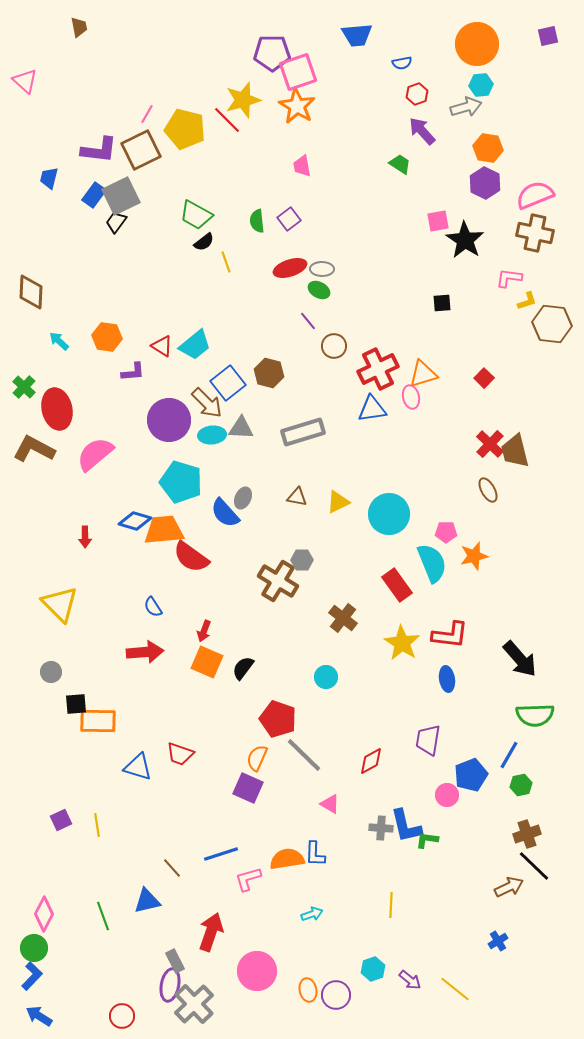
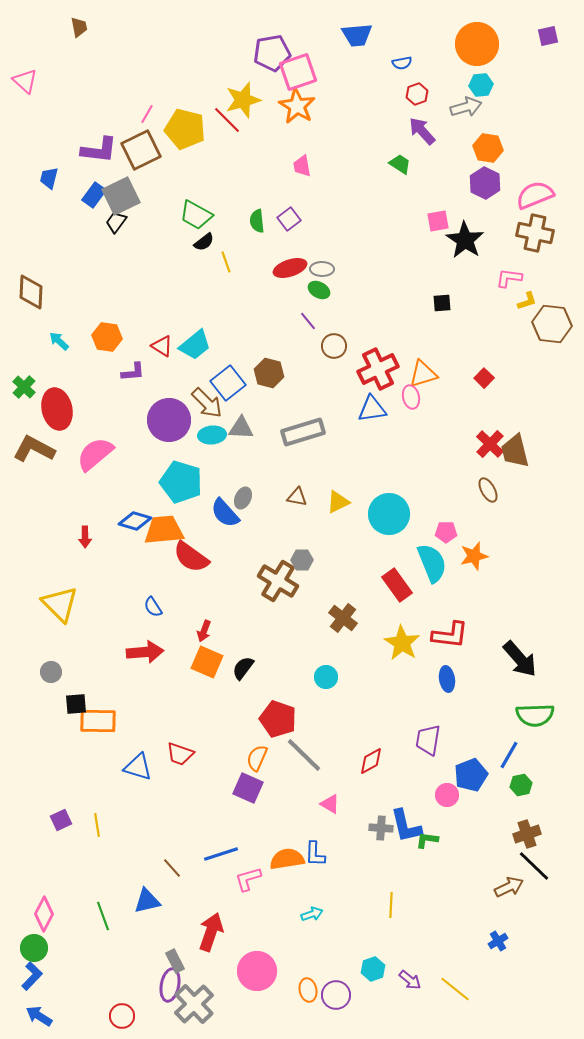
purple pentagon at (272, 53): rotated 9 degrees counterclockwise
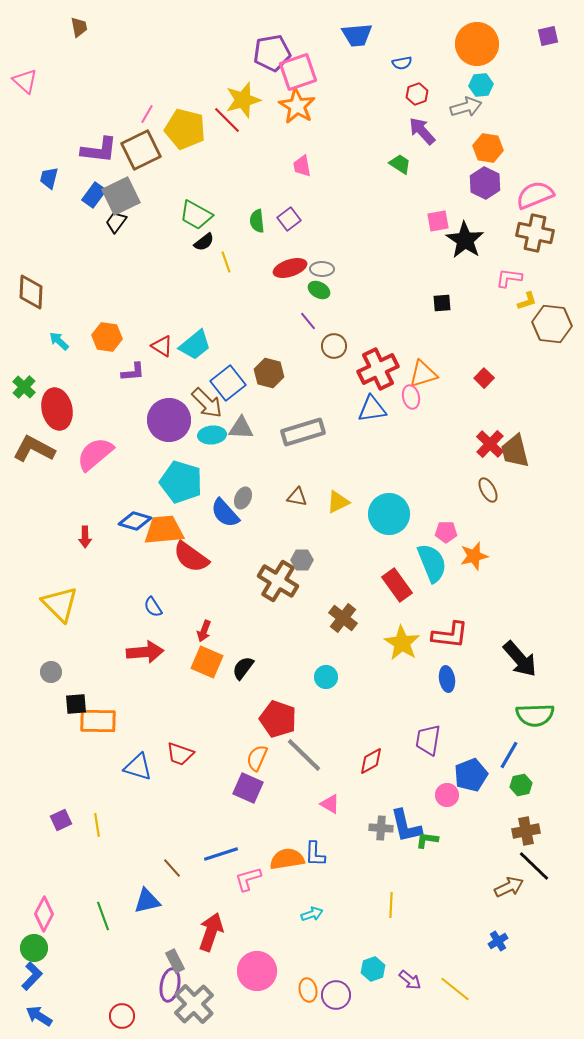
brown cross at (527, 834): moved 1 px left, 3 px up; rotated 8 degrees clockwise
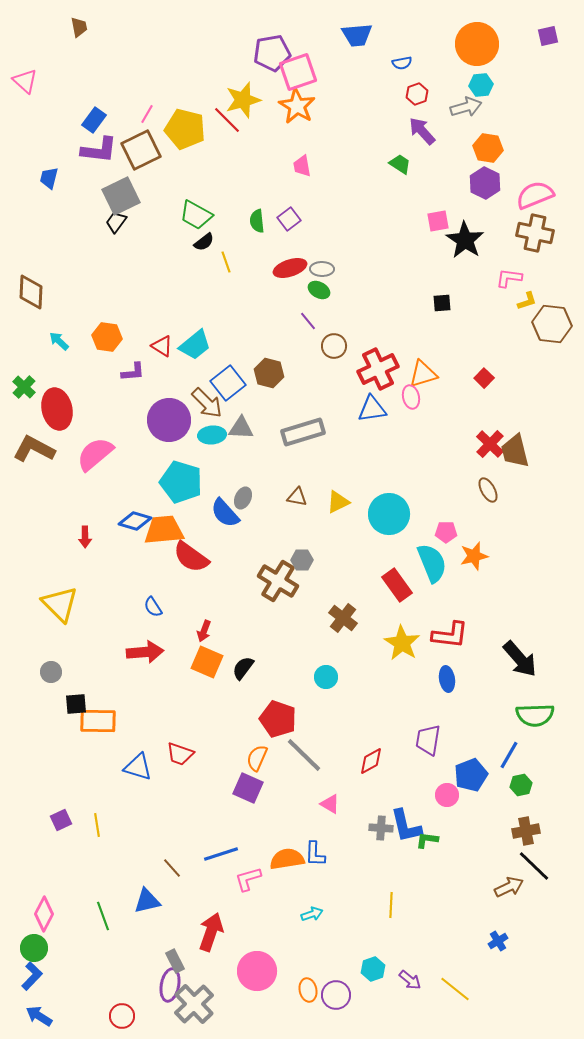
blue rectangle at (94, 195): moved 75 px up
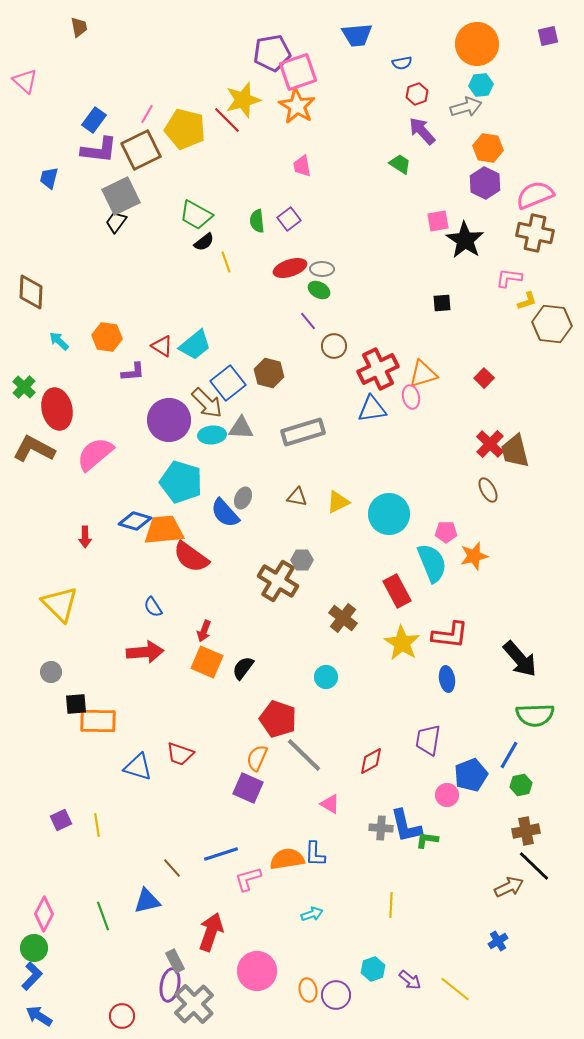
red rectangle at (397, 585): moved 6 px down; rotated 8 degrees clockwise
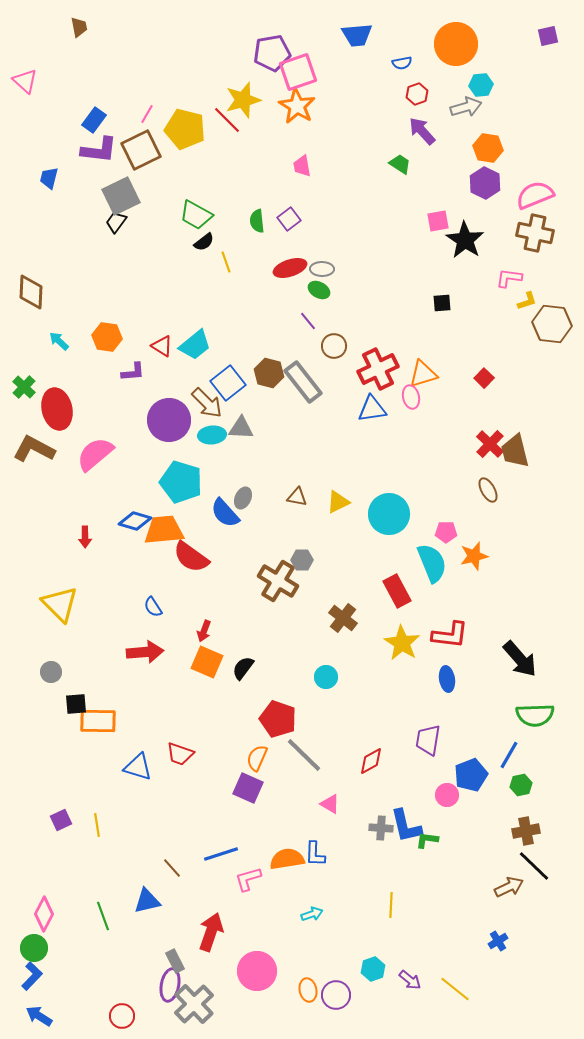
orange circle at (477, 44): moved 21 px left
gray rectangle at (303, 432): moved 50 px up; rotated 69 degrees clockwise
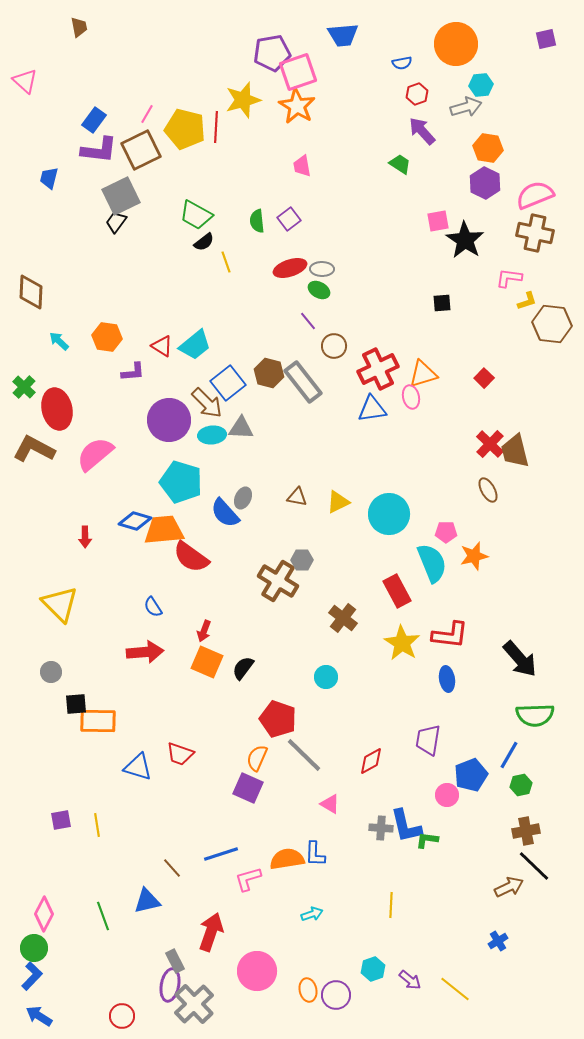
blue trapezoid at (357, 35): moved 14 px left
purple square at (548, 36): moved 2 px left, 3 px down
red line at (227, 120): moved 11 px left, 7 px down; rotated 48 degrees clockwise
purple square at (61, 820): rotated 15 degrees clockwise
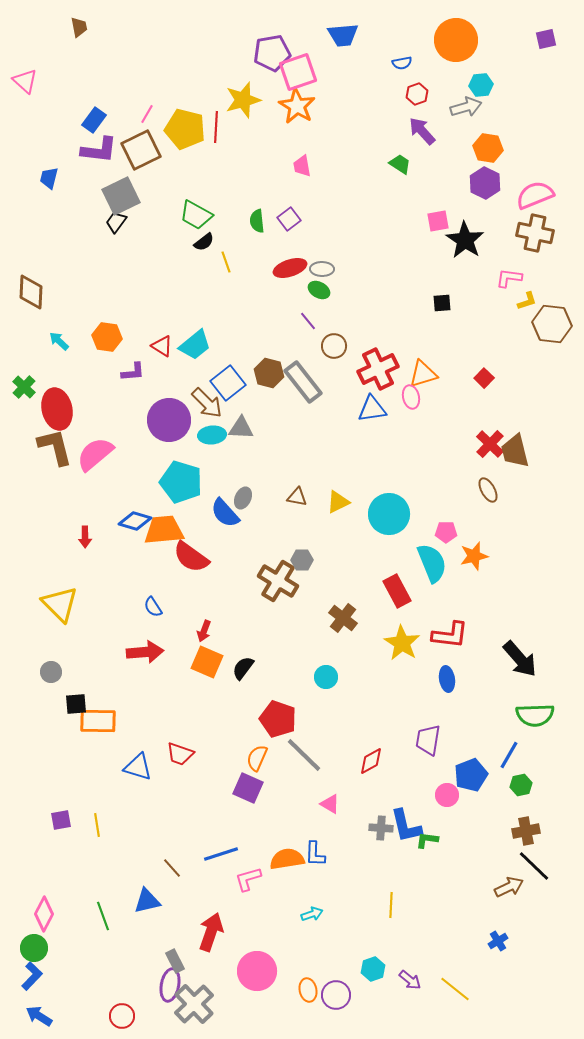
orange circle at (456, 44): moved 4 px up
brown L-shape at (34, 449): moved 21 px right, 2 px up; rotated 48 degrees clockwise
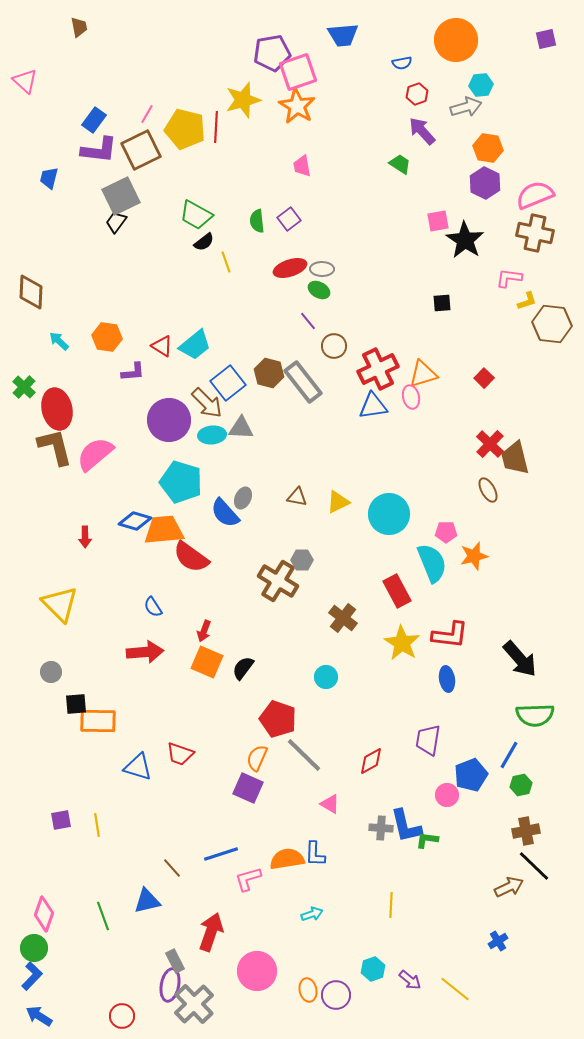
blue triangle at (372, 409): moved 1 px right, 3 px up
brown trapezoid at (515, 451): moved 7 px down
pink diamond at (44, 914): rotated 8 degrees counterclockwise
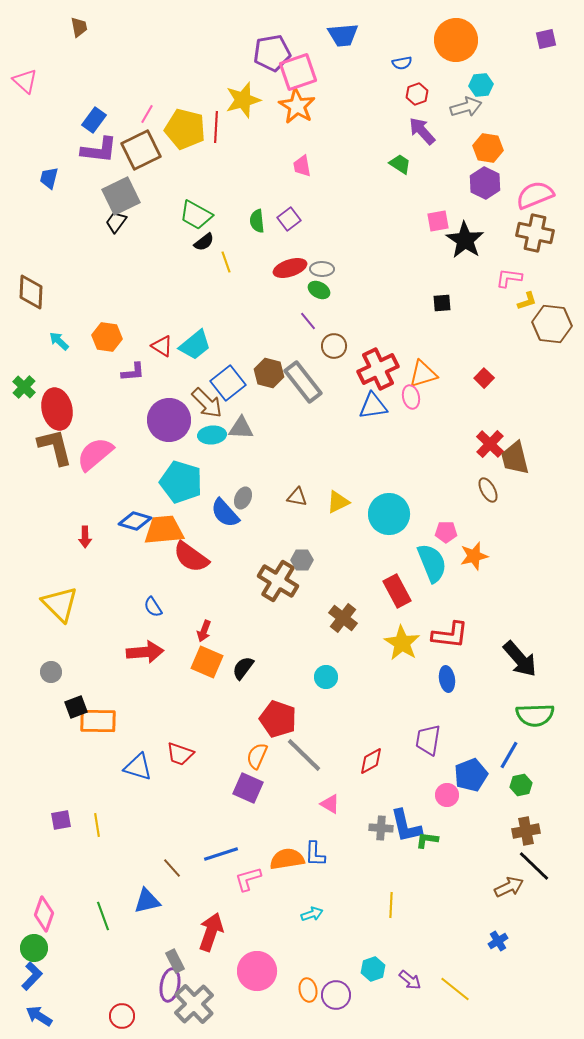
black square at (76, 704): moved 3 px down; rotated 15 degrees counterclockwise
orange semicircle at (257, 758): moved 2 px up
